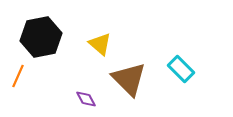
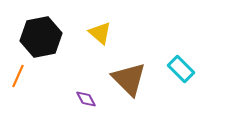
yellow triangle: moved 11 px up
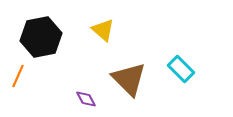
yellow triangle: moved 3 px right, 3 px up
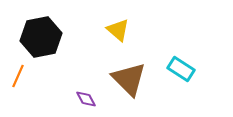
yellow triangle: moved 15 px right
cyan rectangle: rotated 12 degrees counterclockwise
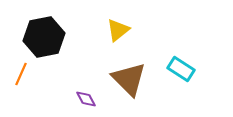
yellow triangle: rotated 40 degrees clockwise
black hexagon: moved 3 px right
orange line: moved 3 px right, 2 px up
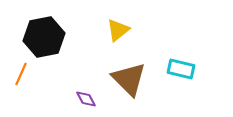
cyan rectangle: rotated 20 degrees counterclockwise
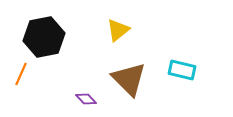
cyan rectangle: moved 1 px right, 1 px down
purple diamond: rotated 15 degrees counterclockwise
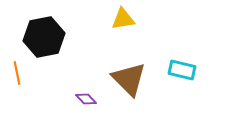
yellow triangle: moved 5 px right, 11 px up; rotated 30 degrees clockwise
orange line: moved 4 px left, 1 px up; rotated 35 degrees counterclockwise
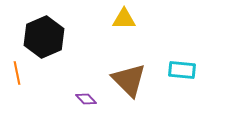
yellow triangle: moved 1 px right; rotated 10 degrees clockwise
black hexagon: rotated 12 degrees counterclockwise
cyan rectangle: rotated 8 degrees counterclockwise
brown triangle: moved 1 px down
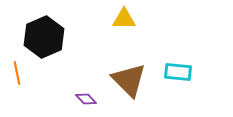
cyan rectangle: moved 4 px left, 2 px down
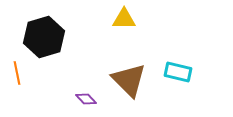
black hexagon: rotated 6 degrees clockwise
cyan rectangle: rotated 8 degrees clockwise
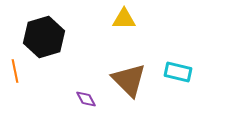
orange line: moved 2 px left, 2 px up
purple diamond: rotated 15 degrees clockwise
